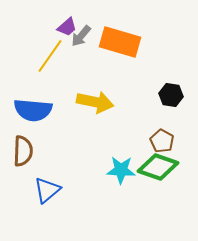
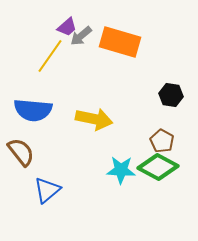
gray arrow: rotated 10 degrees clockwise
yellow arrow: moved 1 px left, 17 px down
brown semicircle: moved 2 px left, 1 px down; rotated 40 degrees counterclockwise
green diamond: rotated 9 degrees clockwise
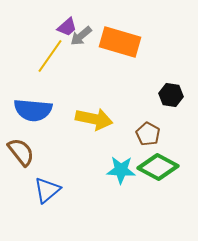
brown pentagon: moved 14 px left, 7 px up
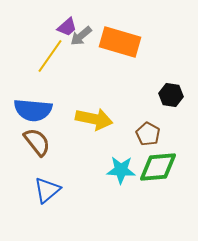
brown semicircle: moved 16 px right, 10 px up
green diamond: rotated 33 degrees counterclockwise
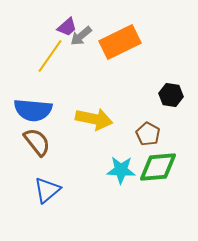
orange rectangle: rotated 42 degrees counterclockwise
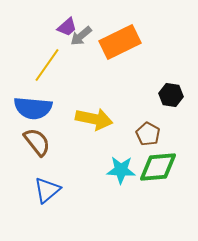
yellow line: moved 3 px left, 9 px down
blue semicircle: moved 2 px up
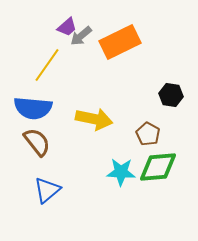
cyan star: moved 2 px down
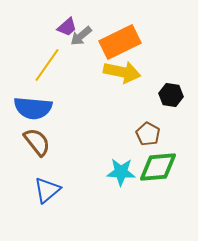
yellow arrow: moved 28 px right, 47 px up
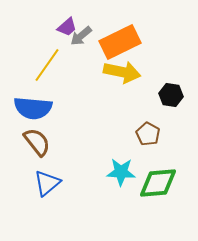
green diamond: moved 16 px down
blue triangle: moved 7 px up
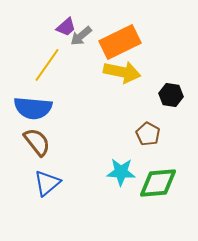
purple trapezoid: moved 1 px left
